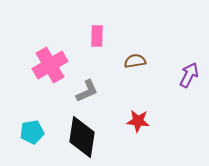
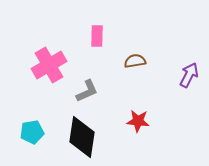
pink cross: moved 1 px left
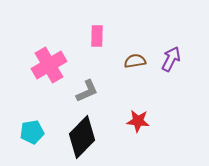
purple arrow: moved 18 px left, 16 px up
black diamond: rotated 36 degrees clockwise
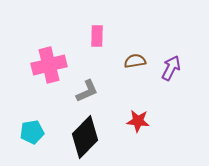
purple arrow: moved 9 px down
pink cross: rotated 16 degrees clockwise
black diamond: moved 3 px right
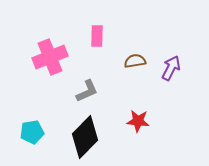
pink cross: moved 1 px right, 8 px up; rotated 8 degrees counterclockwise
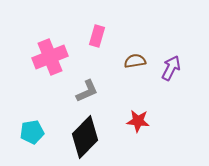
pink rectangle: rotated 15 degrees clockwise
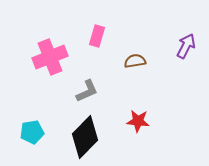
purple arrow: moved 15 px right, 22 px up
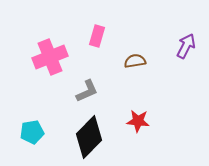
black diamond: moved 4 px right
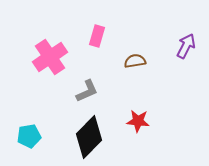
pink cross: rotated 12 degrees counterclockwise
cyan pentagon: moved 3 px left, 4 px down
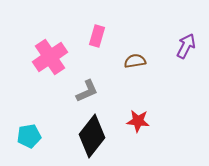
black diamond: moved 3 px right, 1 px up; rotated 6 degrees counterclockwise
